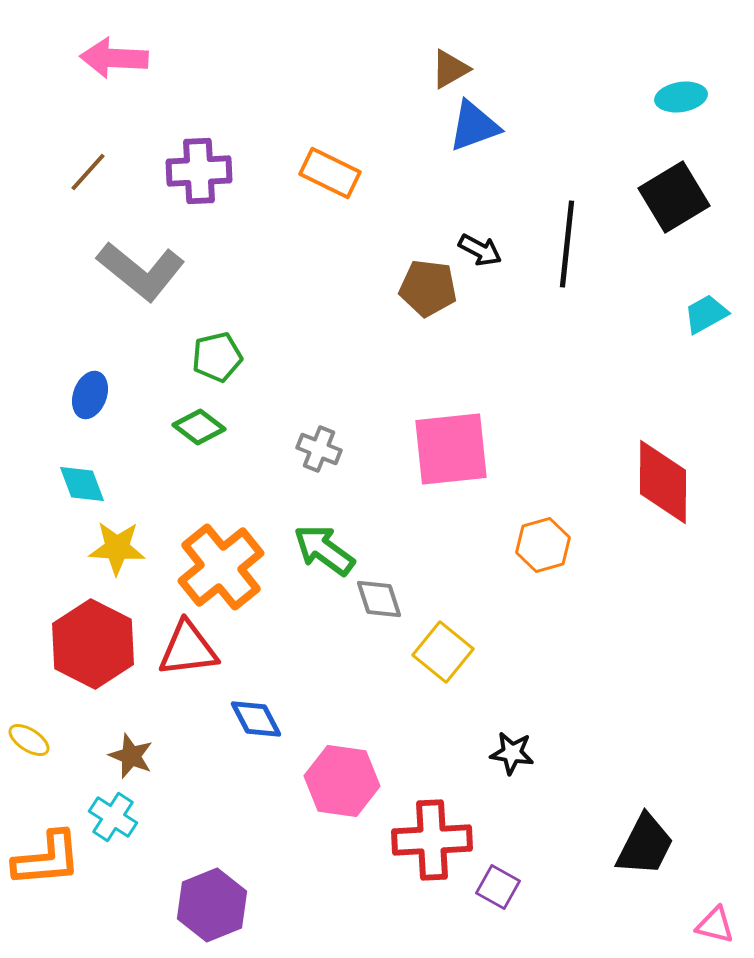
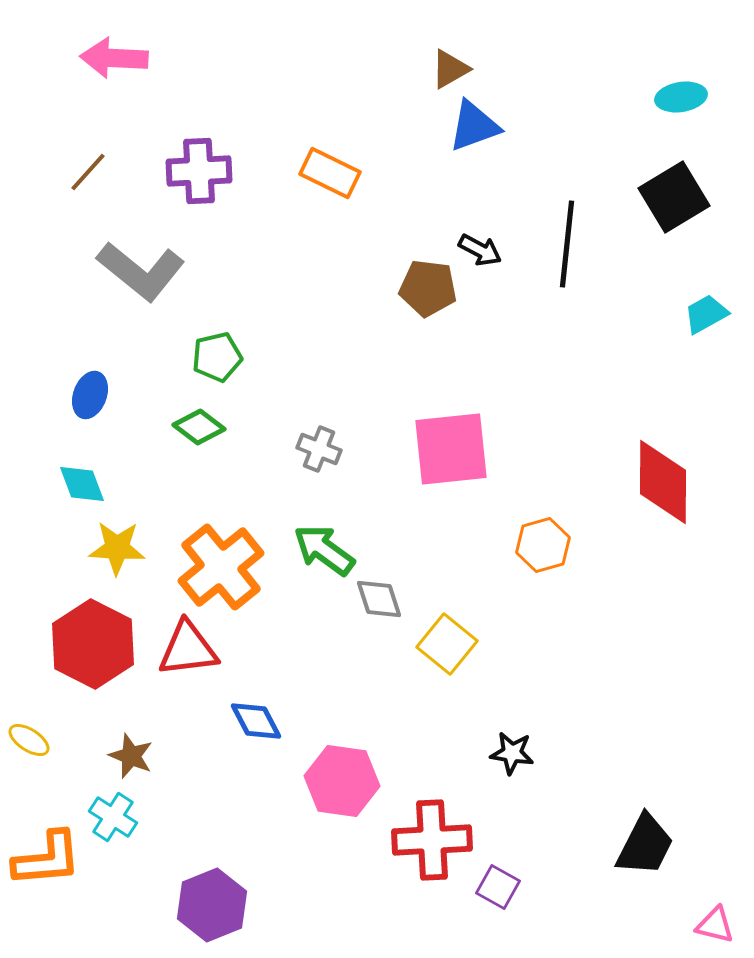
yellow square: moved 4 px right, 8 px up
blue diamond: moved 2 px down
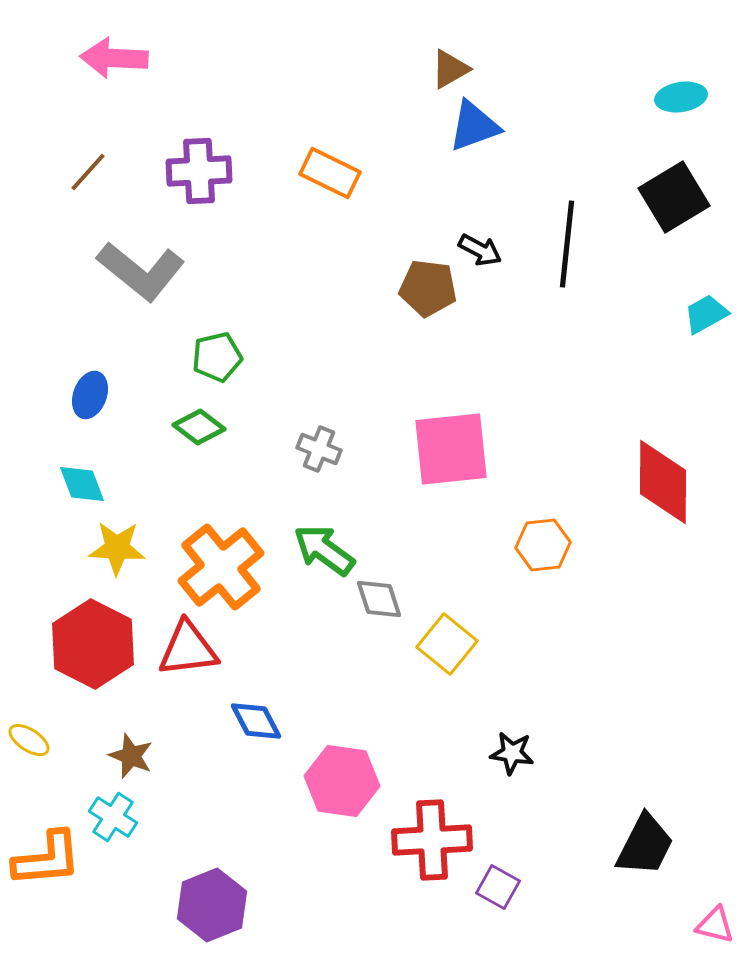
orange hexagon: rotated 10 degrees clockwise
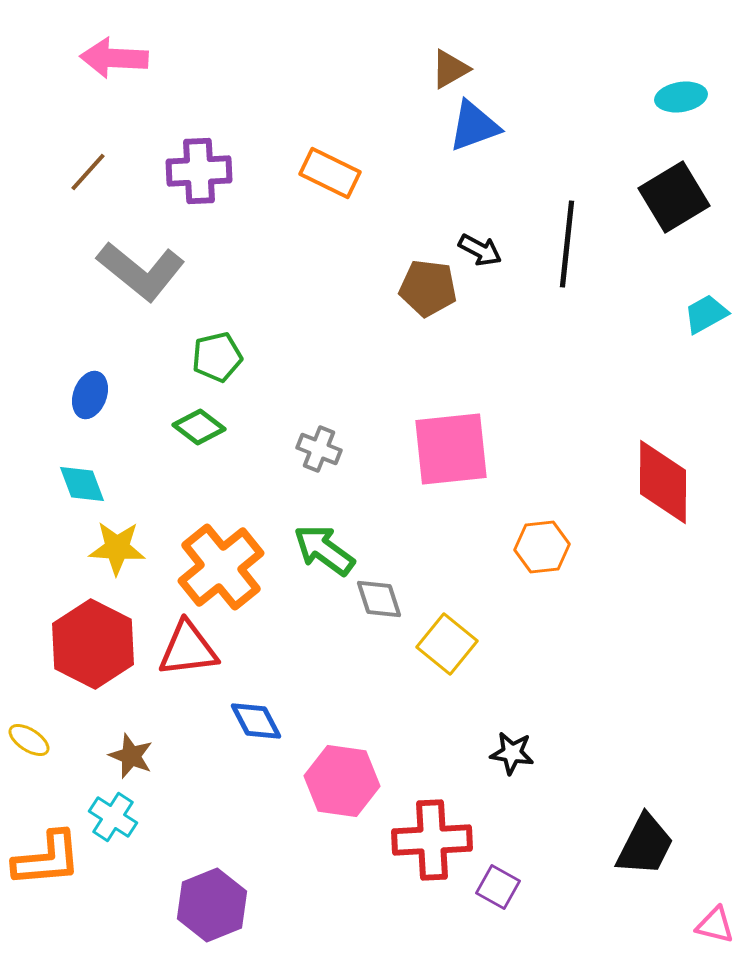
orange hexagon: moved 1 px left, 2 px down
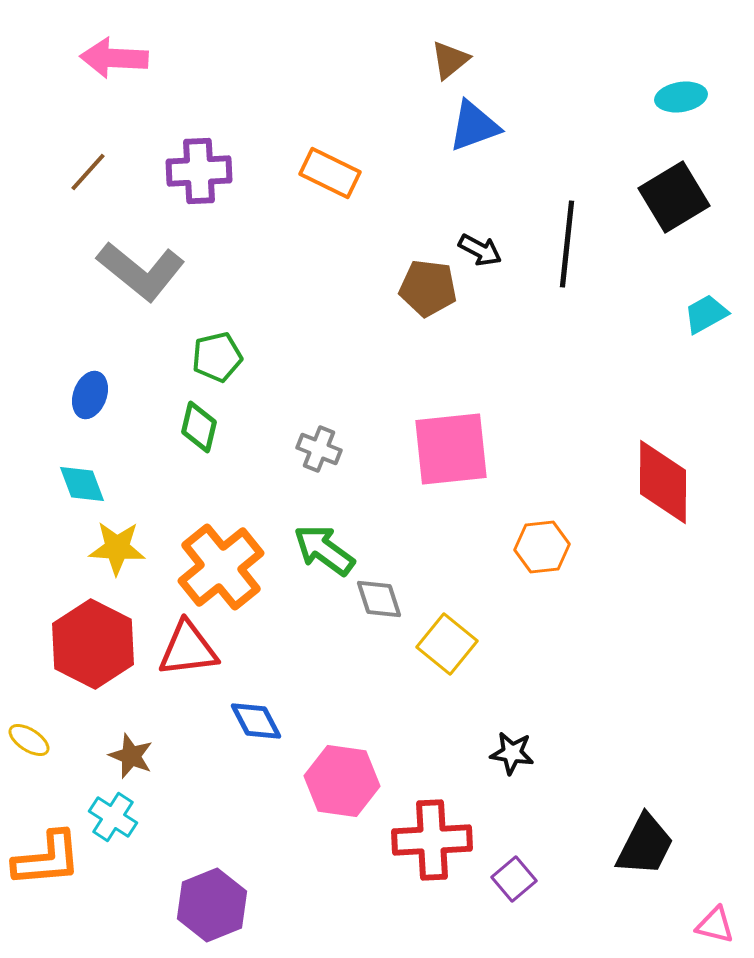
brown triangle: moved 9 px up; rotated 9 degrees counterclockwise
green diamond: rotated 66 degrees clockwise
purple square: moved 16 px right, 8 px up; rotated 21 degrees clockwise
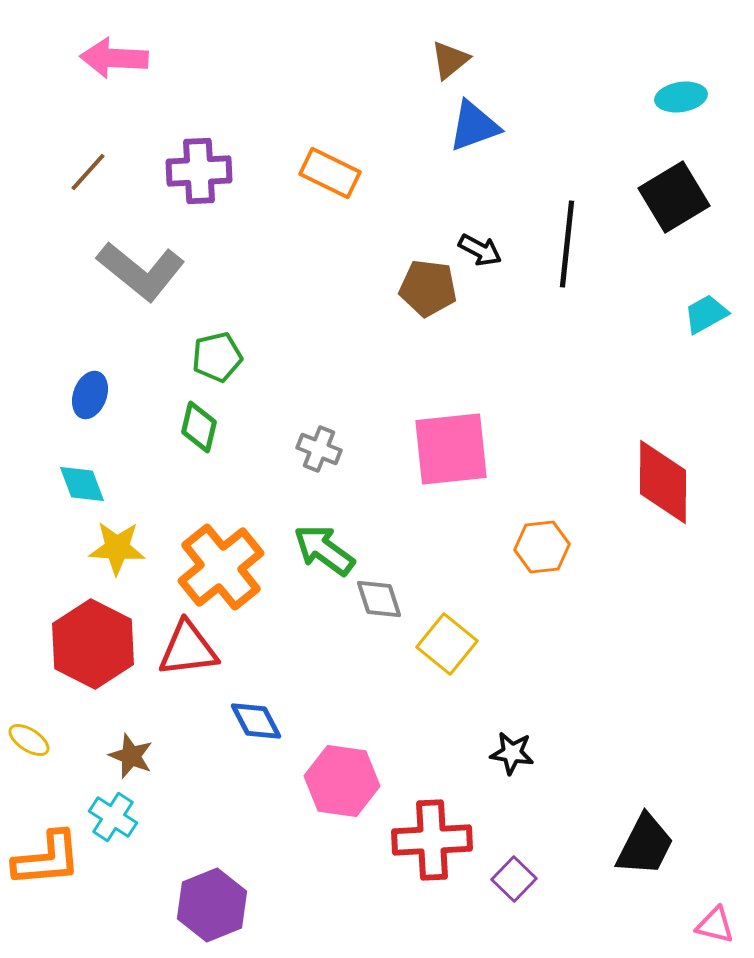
purple square: rotated 6 degrees counterclockwise
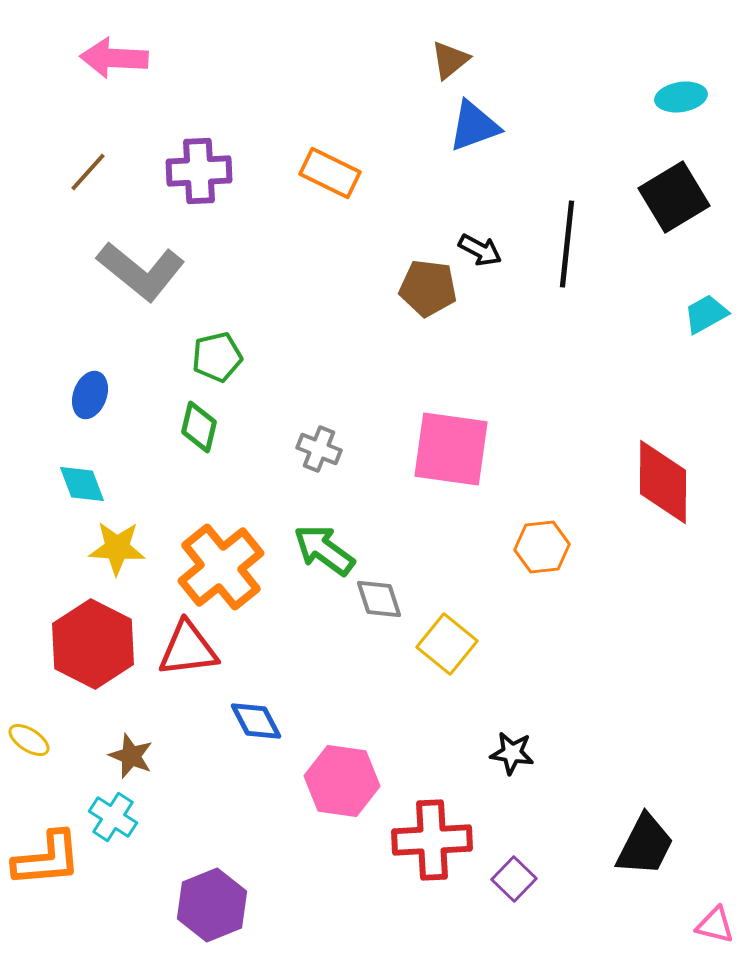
pink square: rotated 14 degrees clockwise
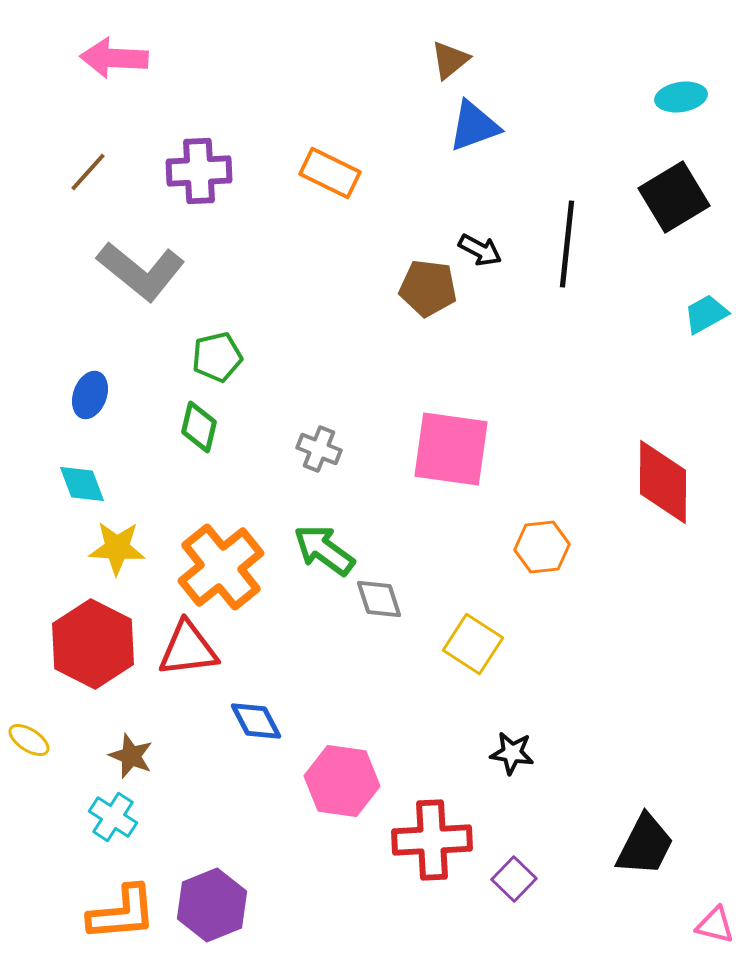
yellow square: moved 26 px right; rotated 6 degrees counterclockwise
orange L-shape: moved 75 px right, 54 px down
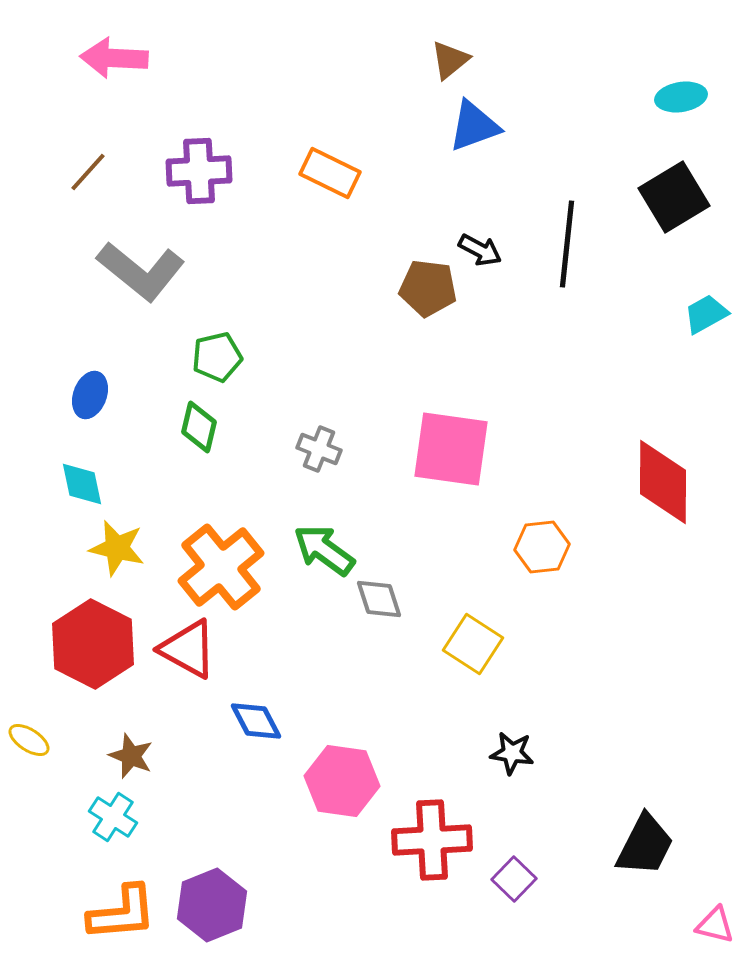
cyan diamond: rotated 9 degrees clockwise
yellow star: rotated 10 degrees clockwise
red triangle: rotated 36 degrees clockwise
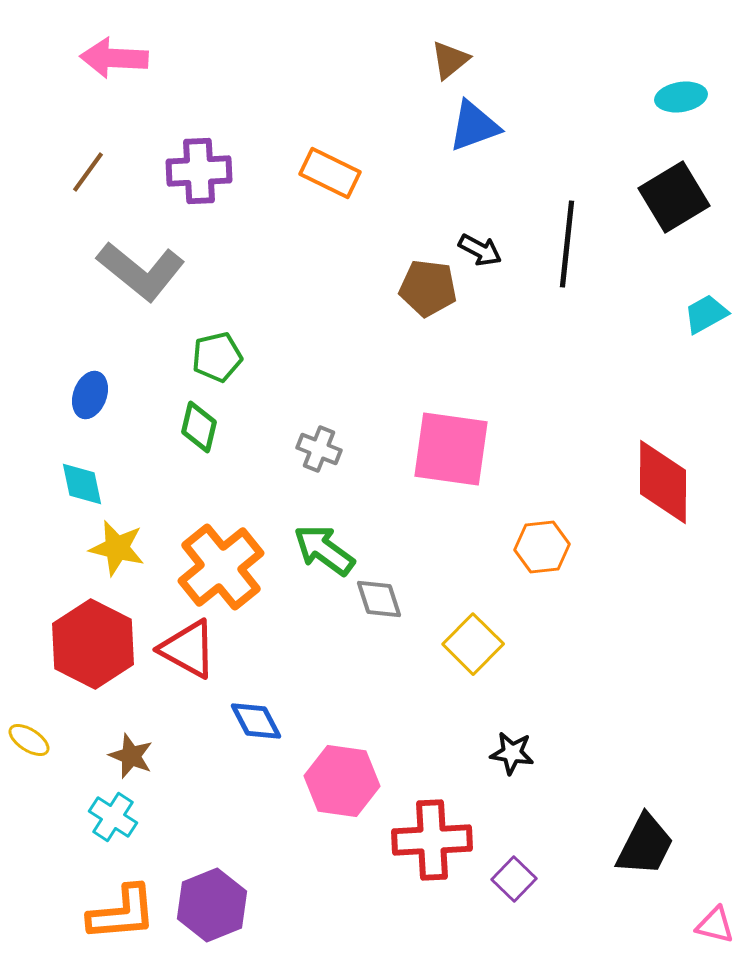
brown line: rotated 6 degrees counterclockwise
yellow square: rotated 12 degrees clockwise
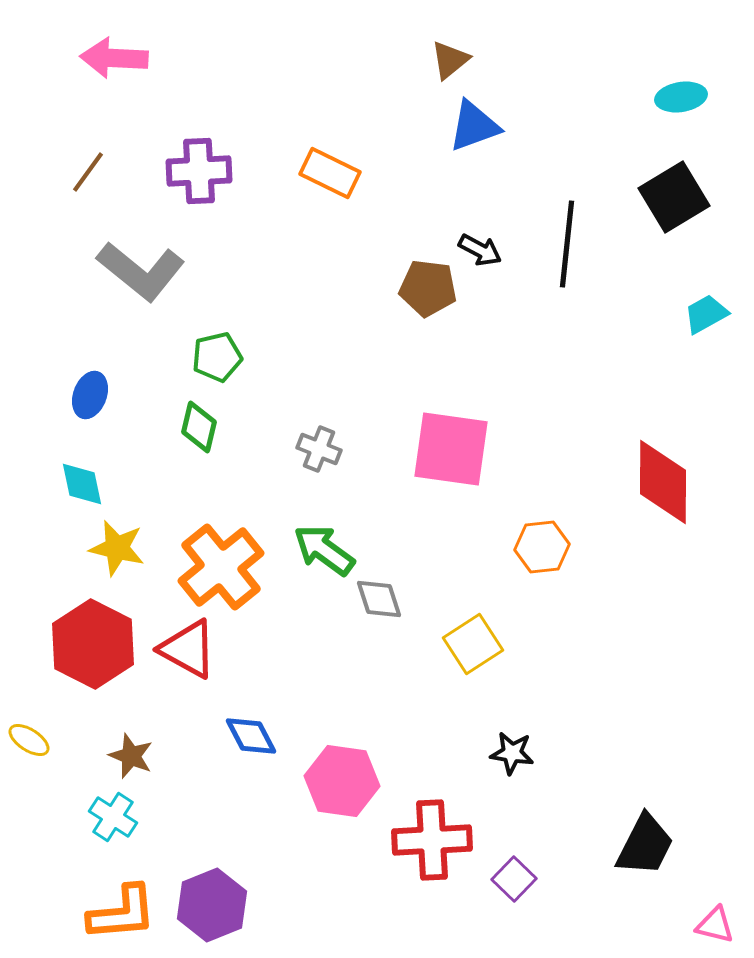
yellow square: rotated 12 degrees clockwise
blue diamond: moved 5 px left, 15 px down
